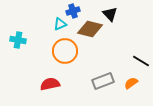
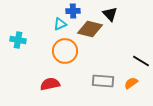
blue cross: rotated 16 degrees clockwise
gray rectangle: rotated 25 degrees clockwise
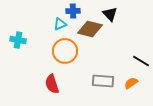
red semicircle: moved 2 px right; rotated 96 degrees counterclockwise
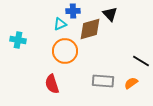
brown diamond: rotated 30 degrees counterclockwise
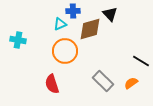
gray rectangle: rotated 40 degrees clockwise
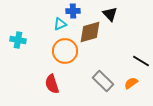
brown diamond: moved 3 px down
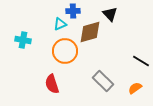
cyan cross: moved 5 px right
orange semicircle: moved 4 px right, 5 px down
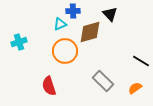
cyan cross: moved 4 px left, 2 px down; rotated 28 degrees counterclockwise
red semicircle: moved 3 px left, 2 px down
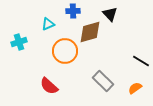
cyan triangle: moved 12 px left
red semicircle: rotated 30 degrees counterclockwise
